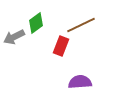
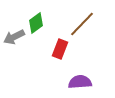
brown line: moved 1 px right, 1 px up; rotated 20 degrees counterclockwise
red rectangle: moved 1 px left, 3 px down
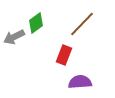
red rectangle: moved 4 px right, 6 px down
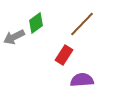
red rectangle: rotated 12 degrees clockwise
purple semicircle: moved 2 px right, 2 px up
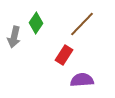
green diamond: rotated 20 degrees counterclockwise
gray arrow: rotated 50 degrees counterclockwise
